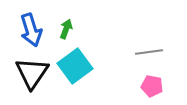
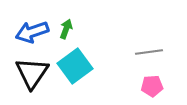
blue arrow: moved 1 px right, 2 px down; rotated 88 degrees clockwise
pink pentagon: rotated 15 degrees counterclockwise
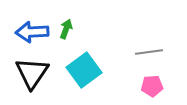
blue arrow: rotated 16 degrees clockwise
cyan square: moved 9 px right, 4 px down
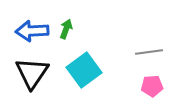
blue arrow: moved 1 px up
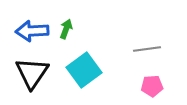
gray line: moved 2 px left, 3 px up
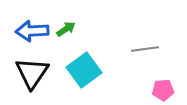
green arrow: rotated 36 degrees clockwise
gray line: moved 2 px left
pink pentagon: moved 11 px right, 4 px down
